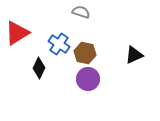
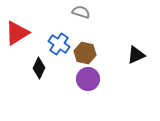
black triangle: moved 2 px right
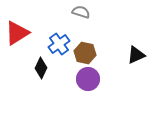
blue cross: rotated 20 degrees clockwise
black diamond: moved 2 px right
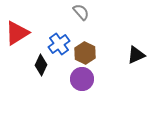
gray semicircle: rotated 30 degrees clockwise
brown hexagon: rotated 15 degrees clockwise
black diamond: moved 3 px up
purple circle: moved 6 px left
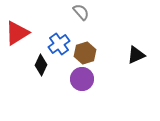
brown hexagon: rotated 15 degrees clockwise
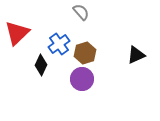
red triangle: rotated 12 degrees counterclockwise
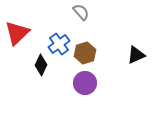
purple circle: moved 3 px right, 4 px down
